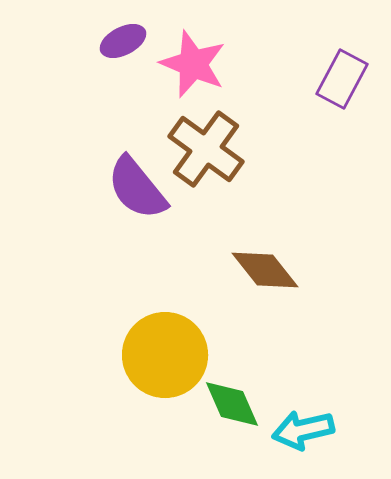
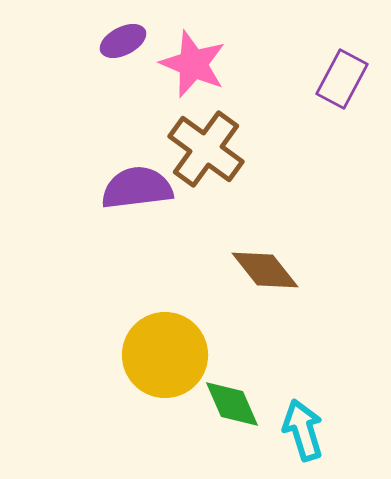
purple semicircle: rotated 122 degrees clockwise
cyan arrow: rotated 86 degrees clockwise
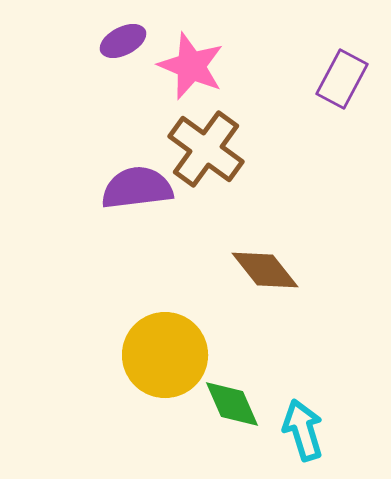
pink star: moved 2 px left, 2 px down
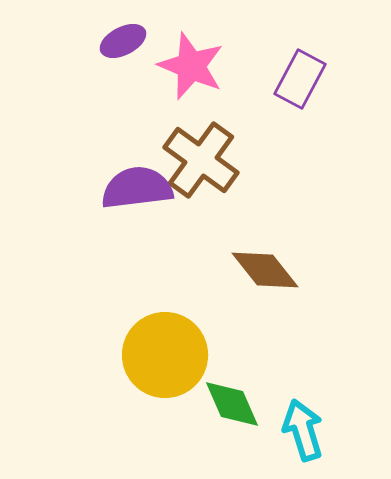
purple rectangle: moved 42 px left
brown cross: moved 5 px left, 11 px down
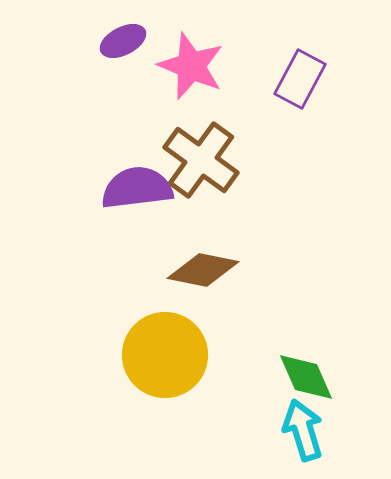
brown diamond: moved 62 px left; rotated 40 degrees counterclockwise
green diamond: moved 74 px right, 27 px up
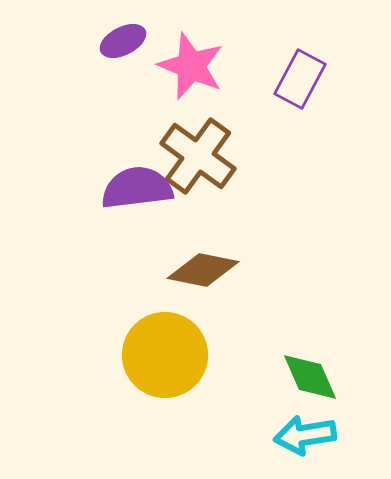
brown cross: moved 3 px left, 4 px up
green diamond: moved 4 px right
cyan arrow: moved 2 px right, 5 px down; rotated 82 degrees counterclockwise
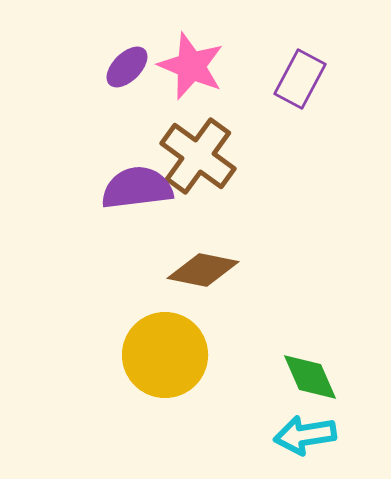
purple ellipse: moved 4 px right, 26 px down; rotated 18 degrees counterclockwise
